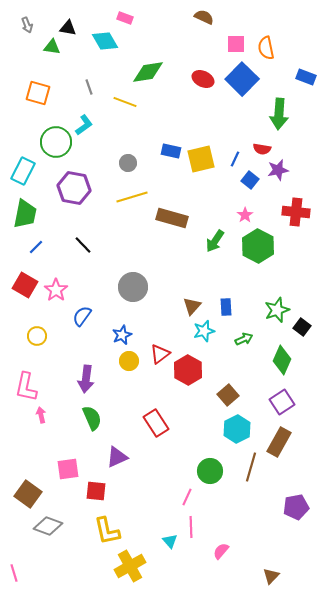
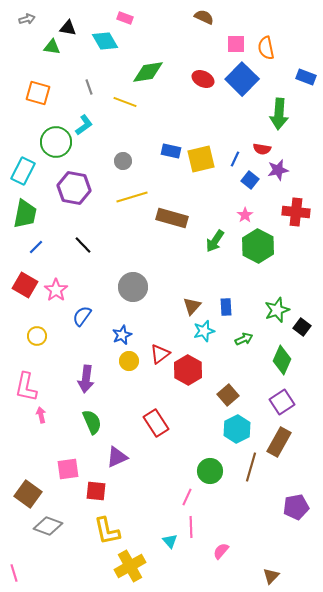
gray arrow at (27, 25): moved 6 px up; rotated 84 degrees counterclockwise
gray circle at (128, 163): moved 5 px left, 2 px up
green semicircle at (92, 418): moved 4 px down
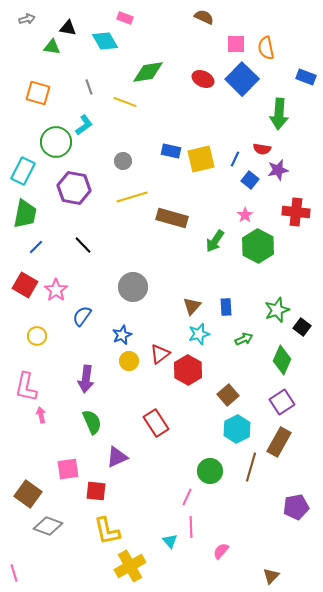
cyan star at (204, 331): moved 5 px left, 3 px down
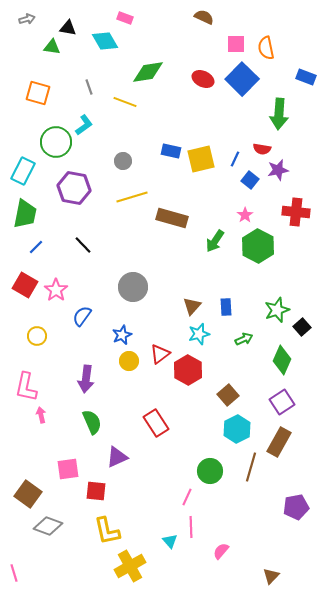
black square at (302, 327): rotated 12 degrees clockwise
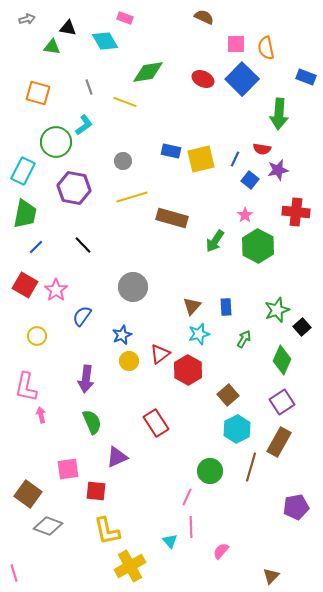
green arrow at (244, 339): rotated 36 degrees counterclockwise
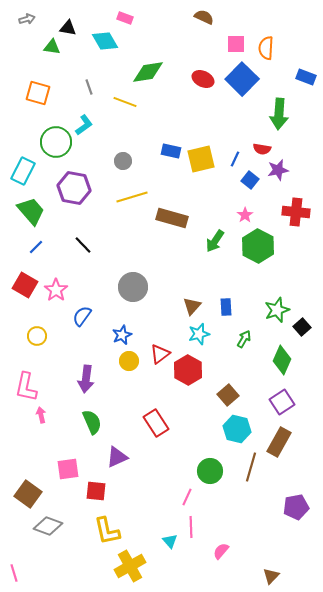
orange semicircle at (266, 48): rotated 15 degrees clockwise
green trapezoid at (25, 214): moved 6 px right, 3 px up; rotated 52 degrees counterclockwise
cyan hexagon at (237, 429): rotated 20 degrees counterclockwise
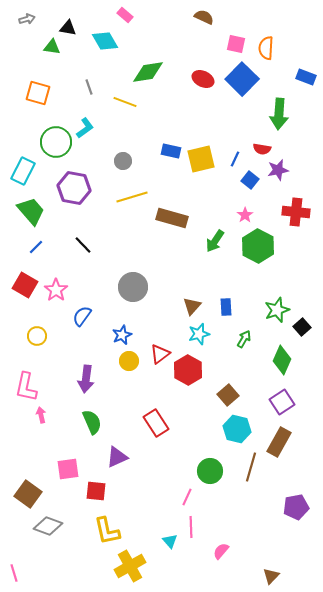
pink rectangle at (125, 18): moved 3 px up; rotated 21 degrees clockwise
pink square at (236, 44): rotated 12 degrees clockwise
cyan L-shape at (84, 125): moved 1 px right, 3 px down
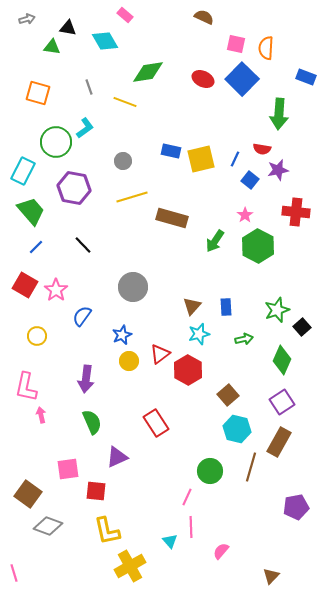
green arrow at (244, 339): rotated 48 degrees clockwise
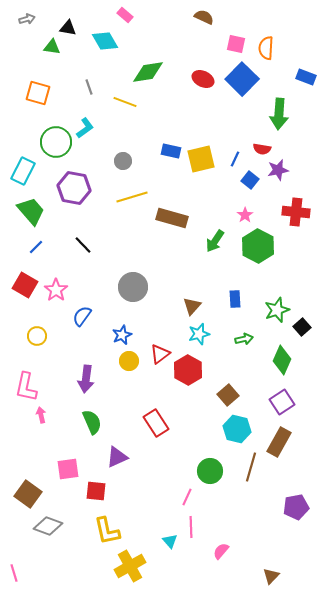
blue rectangle at (226, 307): moved 9 px right, 8 px up
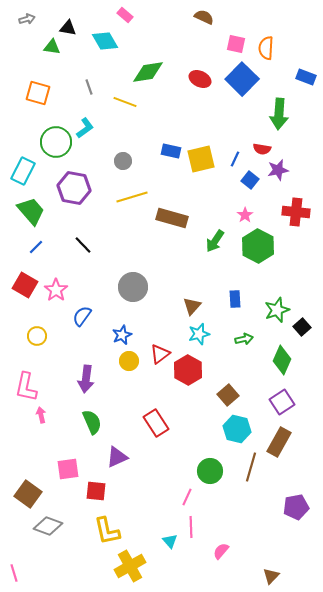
red ellipse at (203, 79): moved 3 px left
